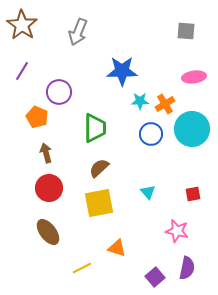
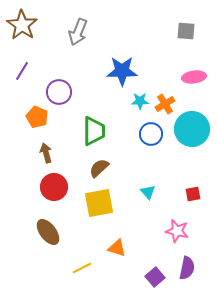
green trapezoid: moved 1 px left, 3 px down
red circle: moved 5 px right, 1 px up
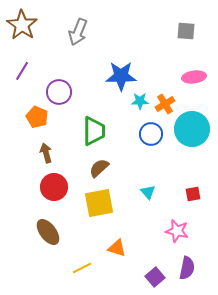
blue star: moved 1 px left, 5 px down
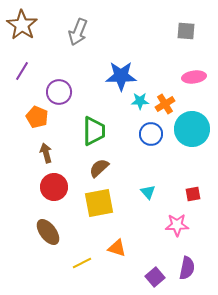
pink star: moved 6 px up; rotated 15 degrees counterclockwise
yellow line: moved 5 px up
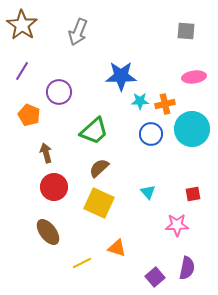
orange cross: rotated 18 degrees clockwise
orange pentagon: moved 8 px left, 2 px up
green trapezoid: rotated 48 degrees clockwise
yellow square: rotated 36 degrees clockwise
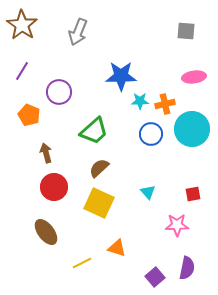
brown ellipse: moved 2 px left
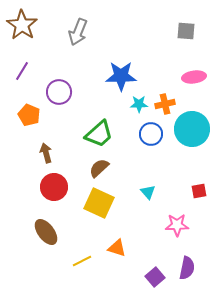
cyan star: moved 1 px left, 3 px down
green trapezoid: moved 5 px right, 3 px down
red square: moved 6 px right, 3 px up
yellow line: moved 2 px up
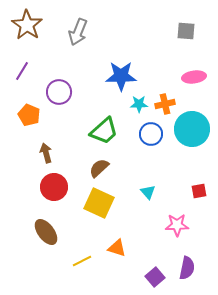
brown star: moved 5 px right
green trapezoid: moved 5 px right, 3 px up
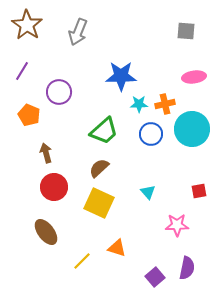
yellow line: rotated 18 degrees counterclockwise
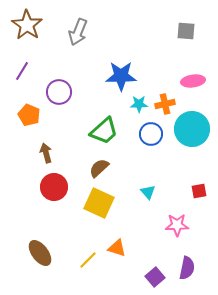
pink ellipse: moved 1 px left, 4 px down
brown ellipse: moved 6 px left, 21 px down
yellow line: moved 6 px right, 1 px up
